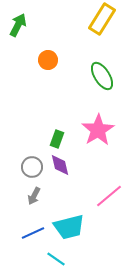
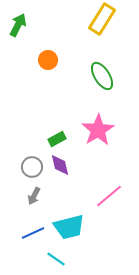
green rectangle: rotated 42 degrees clockwise
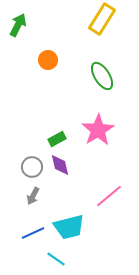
gray arrow: moved 1 px left
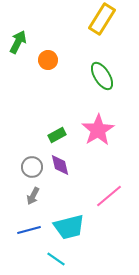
green arrow: moved 17 px down
green rectangle: moved 4 px up
blue line: moved 4 px left, 3 px up; rotated 10 degrees clockwise
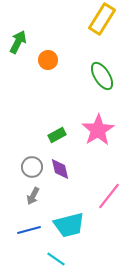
purple diamond: moved 4 px down
pink line: rotated 12 degrees counterclockwise
cyan trapezoid: moved 2 px up
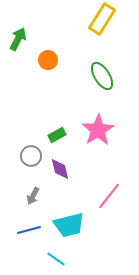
green arrow: moved 3 px up
gray circle: moved 1 px left, 11 px up
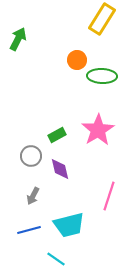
orange circle: moved 29 px right
green ellipse: rotated 56 degrees counterclockwise
pink line: rotated 20 degrees counterclockwise
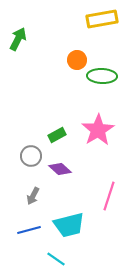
yellow rectangle: rotated 48 degrees clockwise
purple diamond: rotated 35 degrees counterclockwise
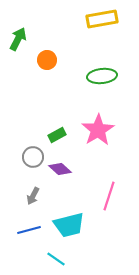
orange circle: moved 30 px left
green ellipse: rotated 8 degrees counterclockwise
gray circle: moved 2 px right, 1 px down
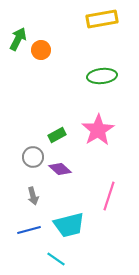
orange circle: moved 6 px left, 10 px up
gray arrow: rotated 42 degrees counterclockwise
